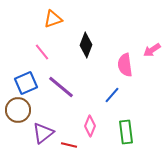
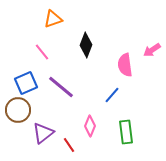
red line: rotated 42 degrees clockwise
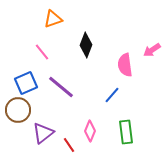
pink diamond: moved 5 px down
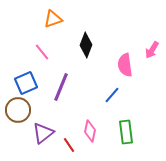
pink arrow: rotated 24 degrees counterclockwise
purple line: rotated 72 degrees clockwise
pink diamond: rotated 10 degrees counterclockwise
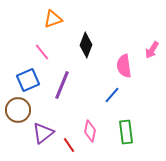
pink semicircle: moved 1 px left, 1 px down
blue square: moved 2 px right, 3 px up
purple line: moved 1 px right, 2 px up
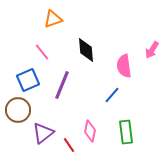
black diamond: moved 5 px down; rotated 25 degrees counterclockwise
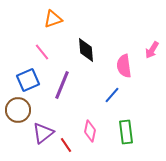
red line: moved 3 px left
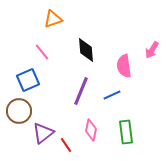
purple line: moved 19 px right, 6 px down
blue line: rotated 24 degrees clockwise
brown circle: moved 1 px right, 1 px down
pink diamond: moved 1 px right, 1 px up
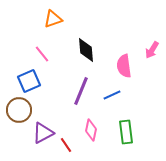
pink line: moved 2 px down
blue square: moved 1 px right, 1 px down
brown circle: moved 1 px up
purple triangle: rotated 10 degrees clockwise
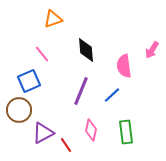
blue line: rotated 18 degrees counterclockwise
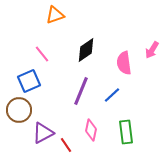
orange triangle: moved 2 px right, 4 px up
black diamond: rotated 60 degrees clockwise
pink semicircle: moved 3 px up
